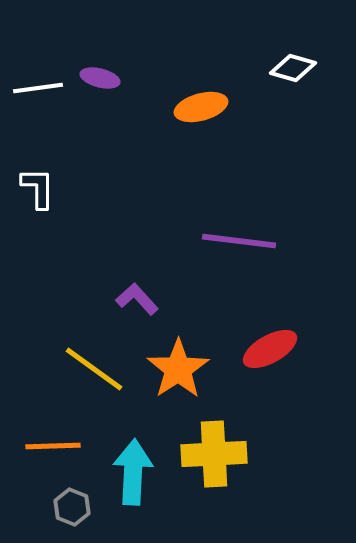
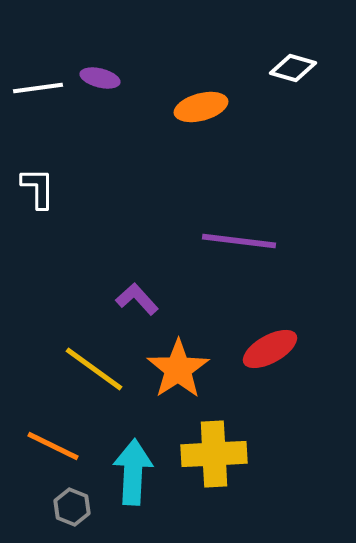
orange line: rotated 28 degrees clockwise
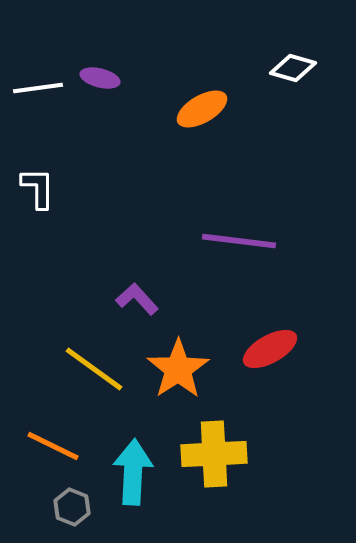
orange ellipse: moved 1 px right, 2 px down; rotated 15 degrees counterclockwise
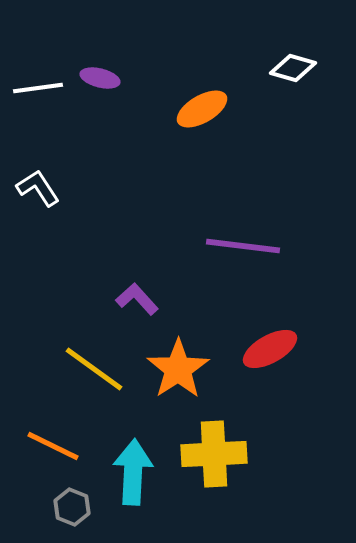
white L-shape: rotated 33 degrees counterclockwise
purple line: moved 4 px right, 5 px down
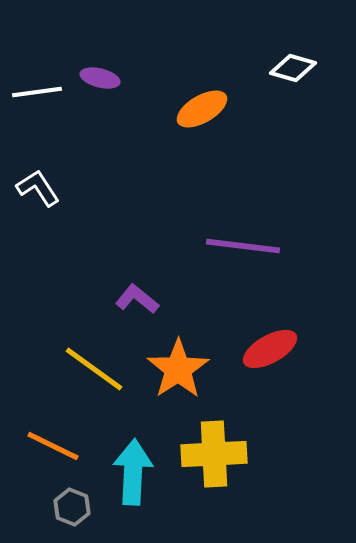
white line: moved 1 px left, 4 px down
purple L-shape: rotated 9 degrees counterclockwise
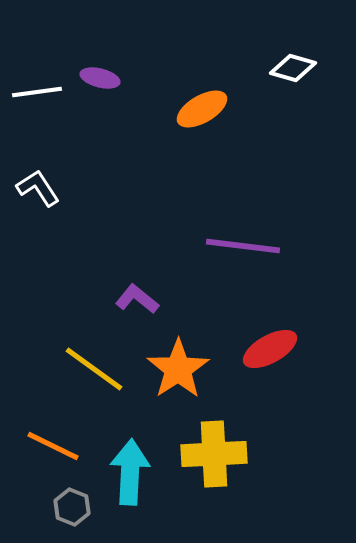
cyan arrow: moved 3 px left
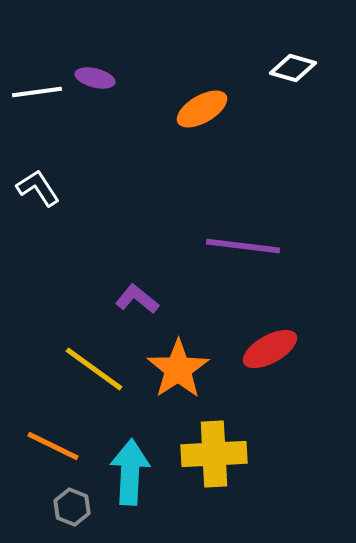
purple ellipse: moved 5 px left
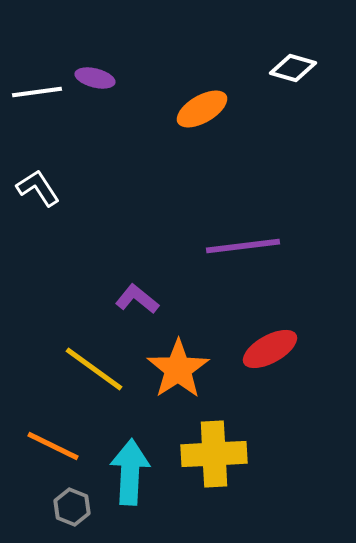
purple line: rotated 14 degrees counterclockwise
